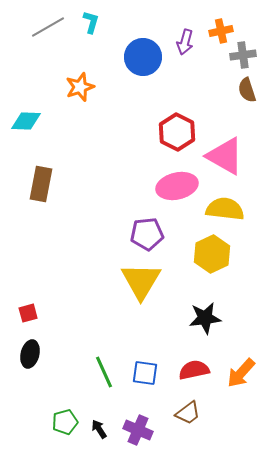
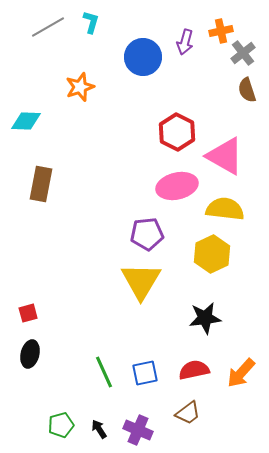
gray cross: moved 2 px up; rotated 30 degrees counterclockwise
blue square: rotated 20 degrees counterclockwise
green pentagon: moved 4 px left, 3 px down
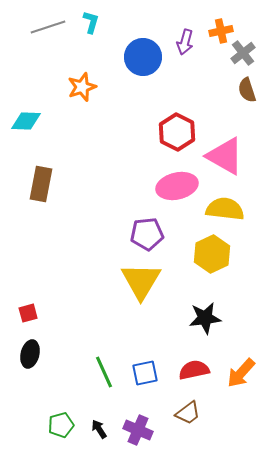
gray line: rotated 12 degrees clockwise
orange star: moved 2 px right
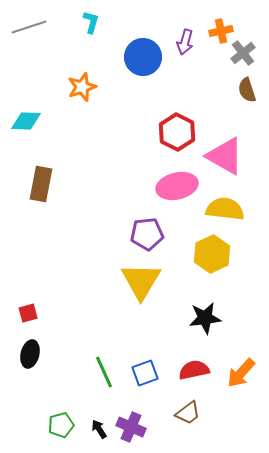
gray line: moved 19 px left
blue square: rotated 8 degrees counterclockwise
purple cross: moved 7 px left, 3 px up
